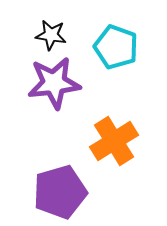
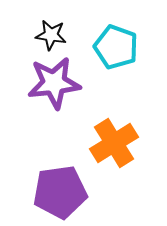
orange cross: moved 2 px down
purple pentagon: rotated 8 degrees clockwise
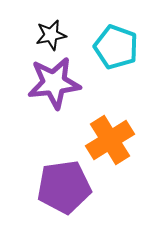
black star: rotated 20 degrees counterclockwise
orange cross: moved 4 px left, 3 px up
purple pentagon: moved 4 px right, 5 px up
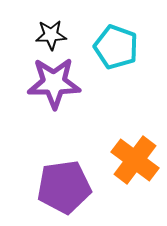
black star: rotated 8 degrees clockwise
purple star: rotated 6 degrees clockwise
orange cross: moved 25 px right, 20 px down; rotated 21 degrees counterclockwise
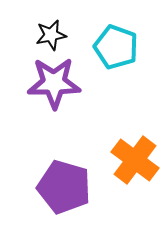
black star: rotated 8 degrees counterclockwise
purple pentagon: rotated 24 degrees clockwise
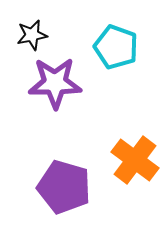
black star: moved 19 px left
purple star: moved 1 px right
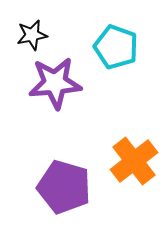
purple star: rotated 4 degrees counterclockwise
orange cross: moved 1 px left, 1 px down; rotated 15 degrees clockwise
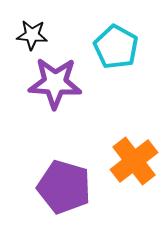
black star: rotated 16 degrees clockwise
cyan pentagon: rotated 9 degrees clockwise
purple star: rotated 8 degrees clockwise
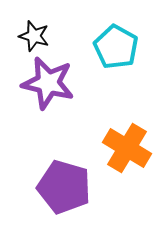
black star: moved 2 px right, 1 px down; rotated 12 degrees clockwise
purple star: moved 7 px left; rotated 10 degrees clockwise
orange cross: moved 7 px left, 13 px up; rotated 21 degrees counterclockwise
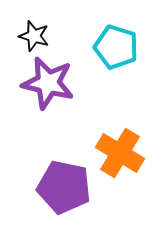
cyan pentagon: rotated 12 degrees counterclockwise
orange cross: moved 7 px left, 5 px down
purple pentagon: rotated 4 degrees counterclockwise
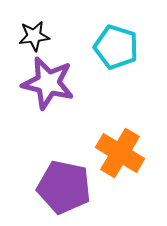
black star: rotated 24 degrees counterclockwise
